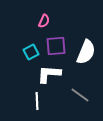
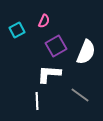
purple square: rotated 25 degrees counterclockwise
cyan square: moved 14 px left, 22 px up
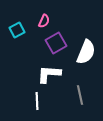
purple square: moved 3 px up
gray line: rotated 42 degrees clockwise
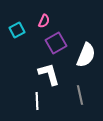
white semicircle: moved 3 px down
white L-shape: rotated 70 degrees clockwise
